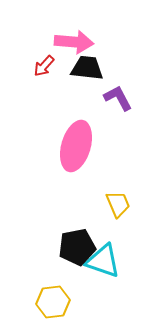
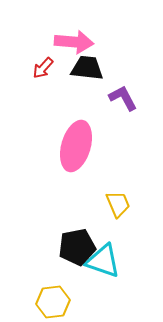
red arrow: moved 1 px left, 2 px down
purple L-shape: moved 5 px right
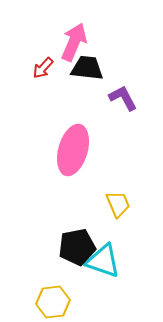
pink arrow: rotated 72 degrees counterclockwise
pink ellipse: moved 3 px left, 4 px down
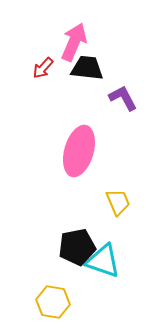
pink ellipse: moved 6 px right, 1 px down
yellow trapezoid: moved 2 px up
yellow hexagon: rotated 16 degrees clockwise
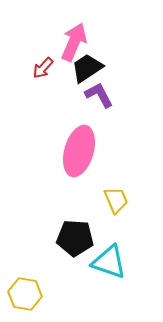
black trapezoid: rotated 40 degrees counterclockwise
purple L-shape: moved 24 px left, 3 px up
yellow trapezoid: moved 2 px left, 2 px up
black pentagon: moved 2 px left, 9 px up; rotated 15 degrees clockwise
cyan triangle: moved 6 px right, 1 px down
yellow hexagon: moved 28 px left, 8 px up
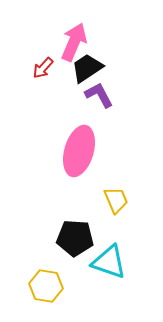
yellow hexagon: moved 21 px right, 8 px up
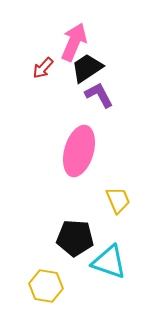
yellow trapezoid: moved 2 px right
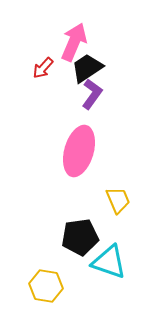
purple L-shape: moved 7 px left, 1 px up; rotated 64 degrees clockwise
black pentagon: moved 5 px right, 1 px up; rotated 12 degrees counterclockwise
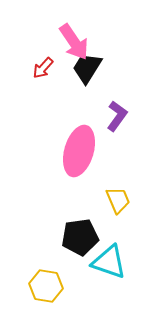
pink arrow: rotated 123 degrees clockwise
black trapezoid: rotated 24 degrees counterclockwise
purple L-shape: moved 25 px right, 22 px down
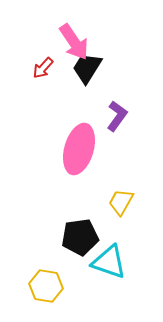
pink ellipse: moved 2 px up
yellow trapezoid: moved 3 px right, 2 px down; rotated 128 degrees counterclockwise
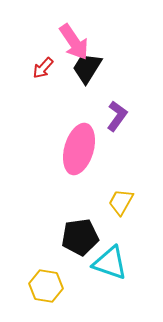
cyan triangle: moved 1 px right, 1 px down
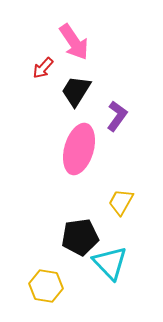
black trapezoid: moved 11 px left, 23 px down
cyan triangle: rotated 27 degrees clockwise
